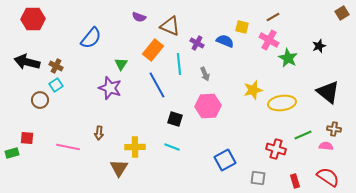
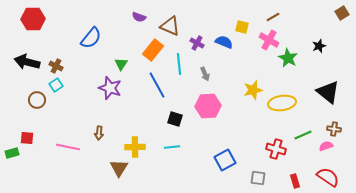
blue semicircle at (225, 41): moved 1 px left, 1 px down
brown circle at (40, 100): moved 3 px left
pink semicircle at (326, 146): rotated 24 degrees counterclockwise
cyan line at (172, 147): rotated 28 degrees counterclockwise
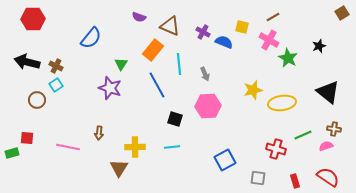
purple cross at (197, 43): moved 6 px right, 11 px up
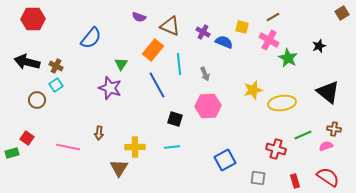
red square at (27, 138): rotated 32 degrees clockwise
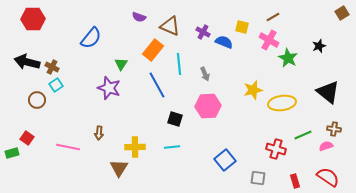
brown cross at (56, 66): moved 4 px left, 1 px down
purple star at (110, 88): moved 1 px left
blue square at (225, 160): rotated 10 degrees counterclockwise
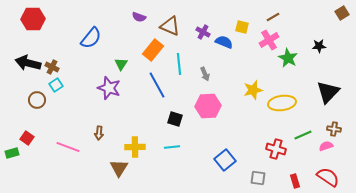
pink cross at (269, 40): rotated 30 degrees clockwise
black star at (319, 46): rotated 16 degrees clockwise
black arrow at (27, 62): moved 1 px right, 1 px down
black triangle at (328, 92): rotated 35 degrees clockwise
pink line at (68, 147): rotated 10 degrees clockwise
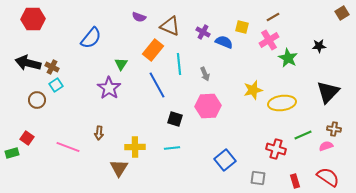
purple star at (109, 88): rotated 15 degrees clockwise
cyan line at (172, 147): moved 1 px down
